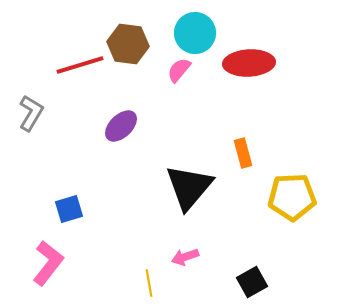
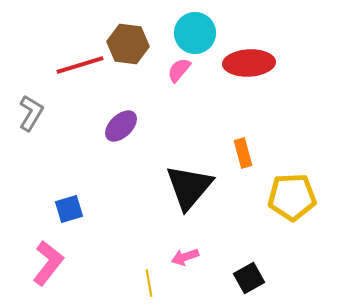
black square: moved 3 px left, 4 px up
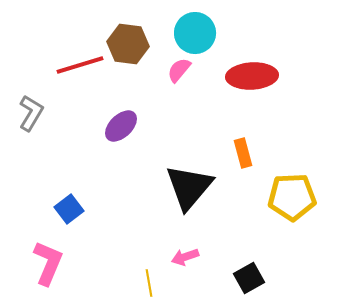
red ellipse: moved 3 px right, 13 px down
blue square: rotated 20 degrees counterclockwise
pink L-shape: rotated 15 degrees counterclockwise
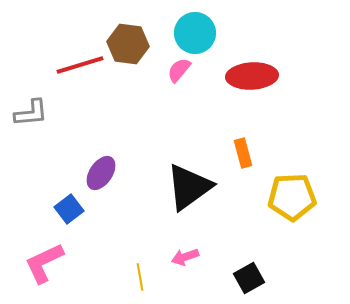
gray L-shape: rotated 54 degrees clockwise
purple ellipse: moved 20 px left, 47 px down; rotated 12 degrees counterclockwise
black triangle: rotated 14 degrees clockwise
pink L-shape: moved 4 px left; rotated 138 degrees counterclockwise
yellow line: moved 9 px left, 6 px up
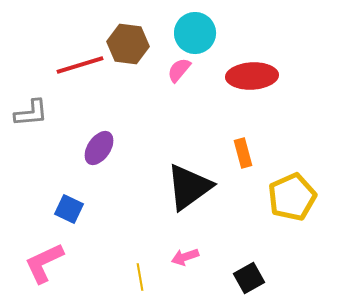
purple ellipse: moved 2 px left, 25 px up
yellow pentagon: rotated 21 degrees counterclockwise
blue square: rotated 28 degrees counterclockwise
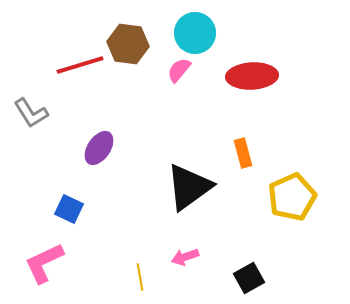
gray L-shape: rotated 63 degrees clockwise
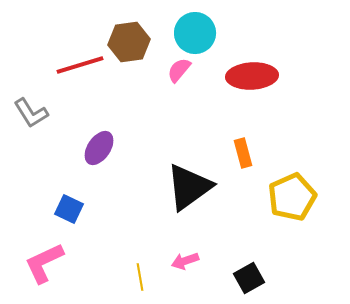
brown hexagon: moved 1 px right, 2 px up; rotated 15 degrees counterclockwise
pink arrow: moved 4 px down
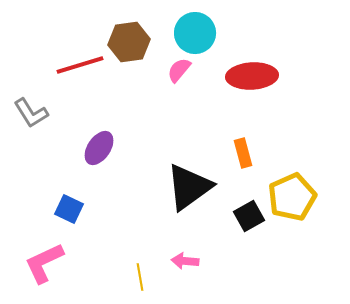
pink arrow: rotated 24 degrees clockwise
black square: moved 62 px up
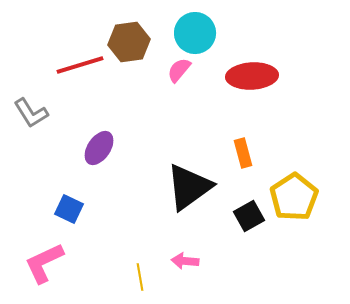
yellow pentagon: moved 2 px right; rotated 9 degrees counterclockwise
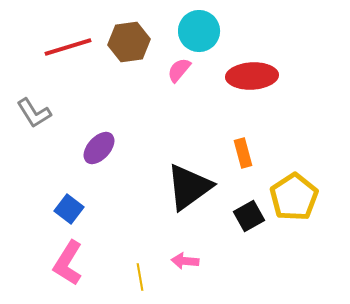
cyan circle: moved 4 px right, 2 px up
red line: moved 12 px left, 18 px up
gray L-shape: moved 3 px right
purple ellipse: rotated 8 degrees clockwise
blue square: rotated 12 degrees clockwise
pink L-shape: moved 24 px right; rotated 33 degrees counterclockwise
